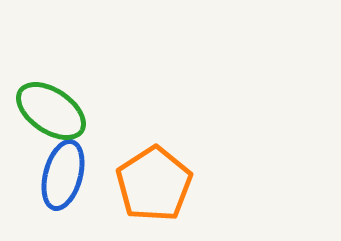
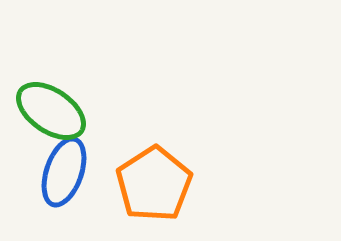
blue ellipse: moved 1 px right, 3 px up; rotated 4 degrees clockwise
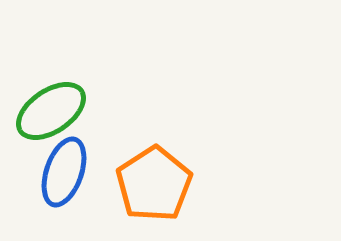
green ellipse: rotated 68 degrees counterclockwise
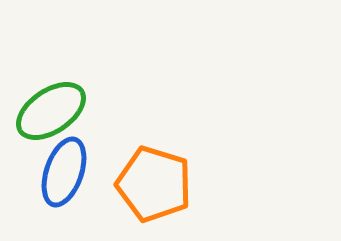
orange pentagon: rotated 22 degrees counterclockwise
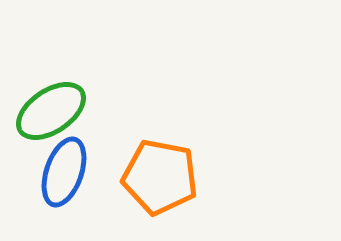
orange pentagon: moved 6 px right, 7 px up; rotated 6 degrees counterclockwise
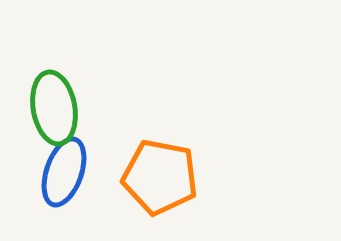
green ellipse: moved 3 px right, 3 px up; rotated 66 degrees counterclockwise
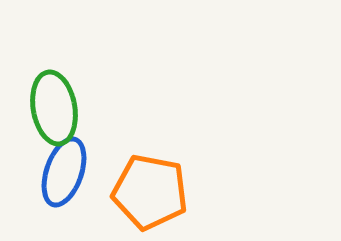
orange pentagon: moved 10 px left, 15 px down
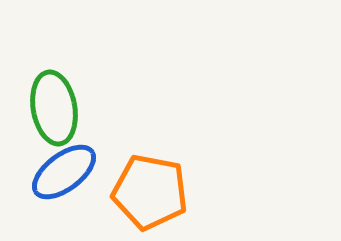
blue ellipse: rotated 34 degrees clockwise
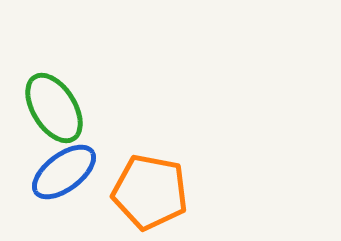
green ellipse: rotated 22 degrees counterclockwise
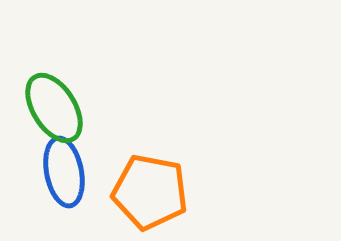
blue ellipse: rotated 64 degrees counterclockwise
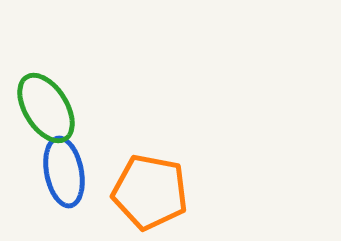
green ellipse: moved 8 px left
